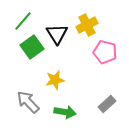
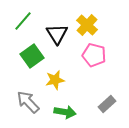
yellow cross: rotated 20 degrees counterclockwise
green square: moved 9 px down
pink pentagon: moved 11 px left, 3 px down
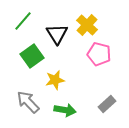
pink pentagon: moved 5 px right, 1 px up
green arrow: moved 2 px up
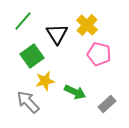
yellow star: moved 10 px left, 1 px down
green arrow: moved 10 px right, 18 px up; rotated 15 degrees clockwise
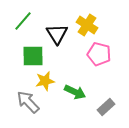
yellow cross: rotated 10 degrees counterclockwise
green square: moved 1 px right; rotated 35 degrees clockwise
gray rectangle: moved 1 px left, 3 px down
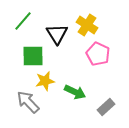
pink pentagon: moved 1 px left; rotated 10 degrees clockwise
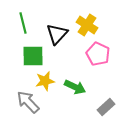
green line: moved 2 px down; rotated 55 degrees counterclockwise
black triangle: rotated 15 degrees clockwise
green arrow: moved 5 px up
